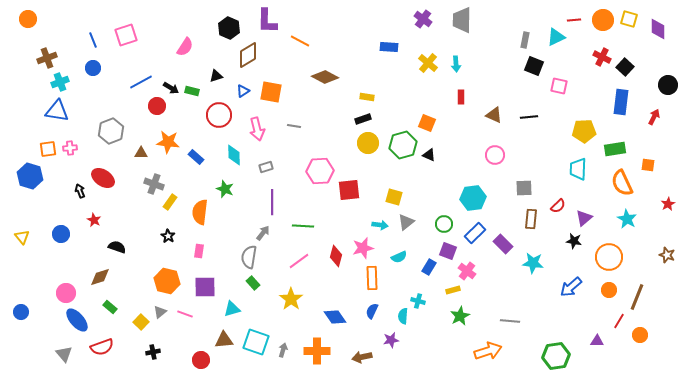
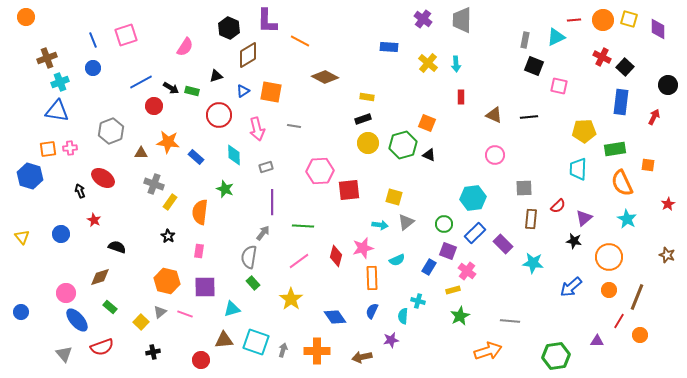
orange circle at (28, 19): moved 2 px left, 2 px up
red circle at (157, 106): moved 3 px left
cyan semicircle at (399, 257): moved 2 px left, 3 px down
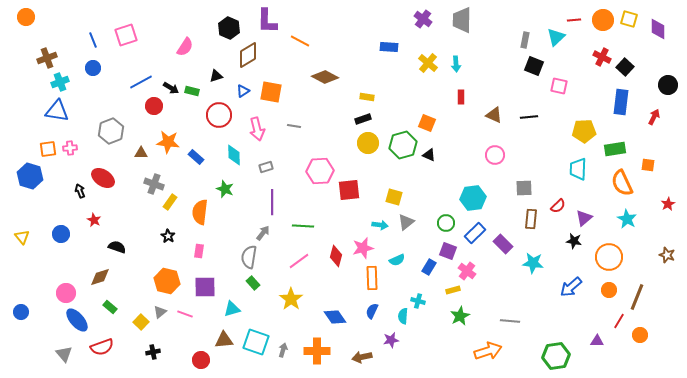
cyan triangle at (556, 37): rotated 18 degrees counterclockwise
green circle at (444, 224): moved 2 px right, 1 px up
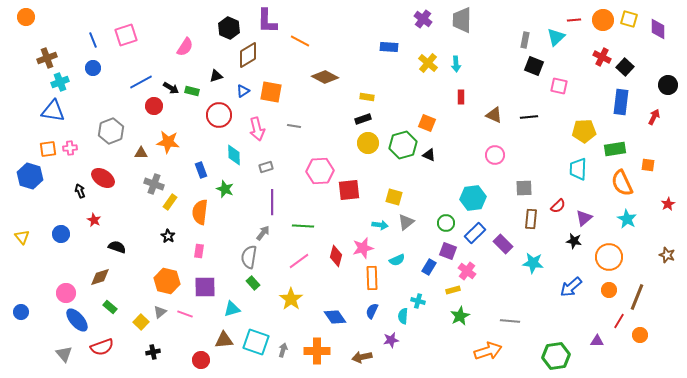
blue triangle at (57, 111): moved 4 px left
blue rectangle at (196, 157): moved 5 px right, 13 px down; rotated 28 degrees clockwise
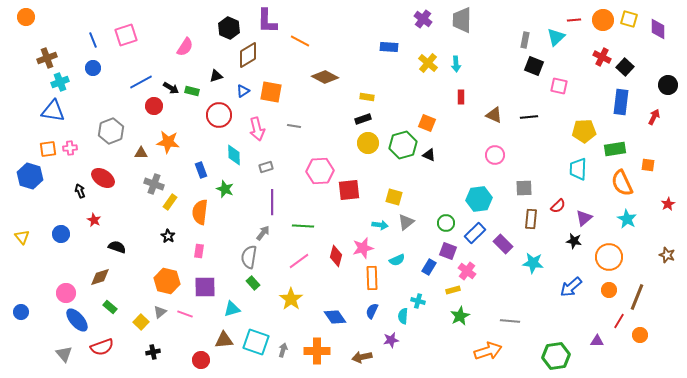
cyan hexagon at (473, 198): moved 6 px right, 1 px down
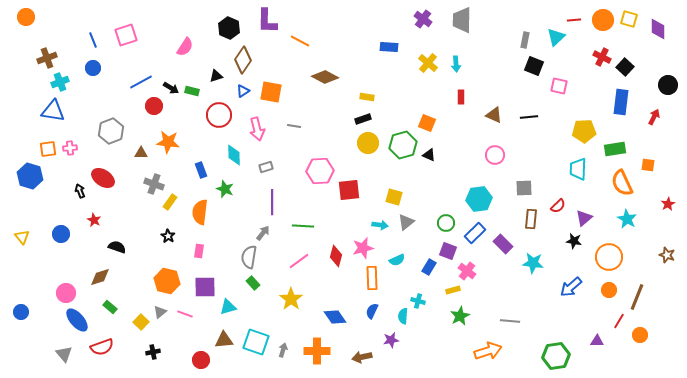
brown diamond at (248, 55): moved 5 px left, 5 px down; rotated 24 degrees counterclockwise
cyan triangle at (232, 309): moved 4 px left, 2 px up
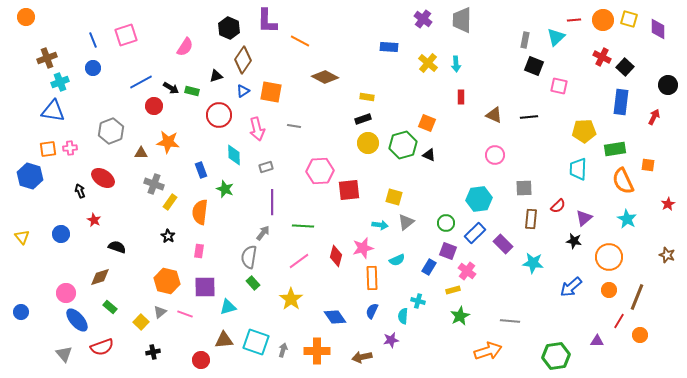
orange semicircle at (622, 183): moved 1 px right, 2 px up
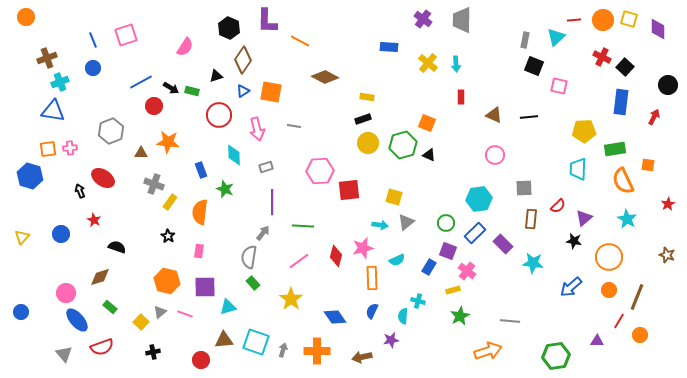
yellow triangle at (22, 237): rotated 21 degrees clockwise
